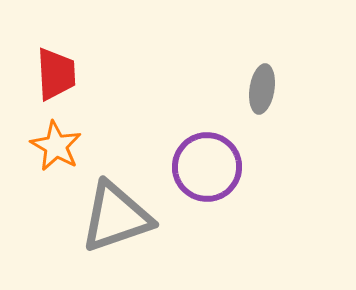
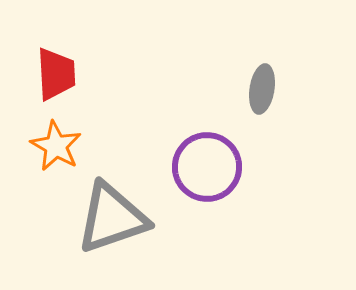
gray triangle: moved 4 px left, 1 px down
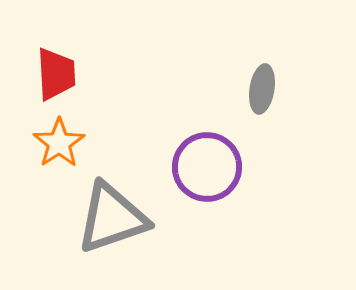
orange star: moved 3 px right, 3 px up; rotated 9 degrees clockwise
